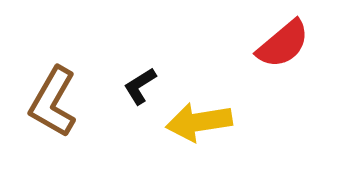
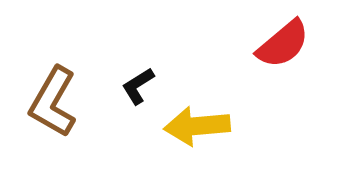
black L-shape: moved 2 px left
yellow arrow: moved 2 px left, 4 px down; rotated 4 degrees clockwise
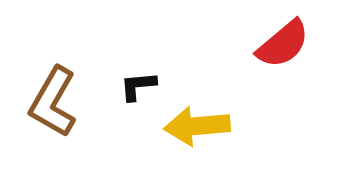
black L-shape: rotated 27 degrees clockwise
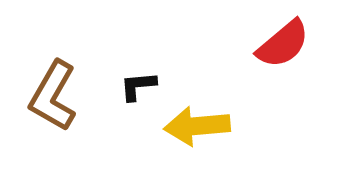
brown L-shape: moved 6 px up
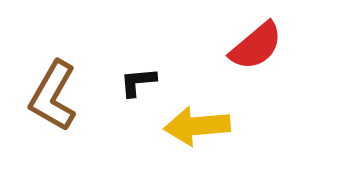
red semicircle: moved 27 px left, 2 px down
black L-shape: moved 4 px up
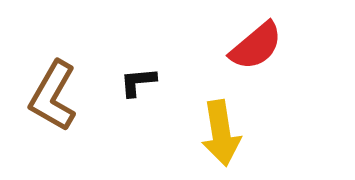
yellow arrow: moved 24 px right, 7 px down; rotated 94 degrees counterclockwise
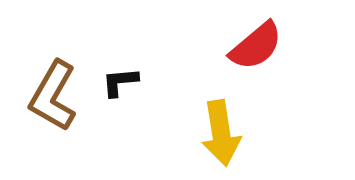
black L-shape: moved 18 px left
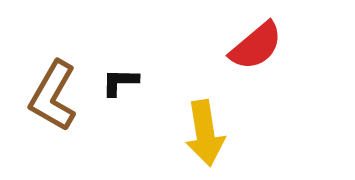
black L-shape: rotated 6 degrees clockwise
yellow arrow: moved 16 px left
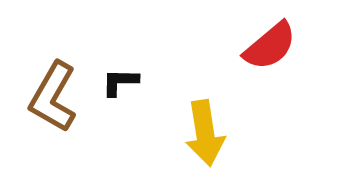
red semicircle: moved 14 px right
brown L-shape: moved 1 px down
